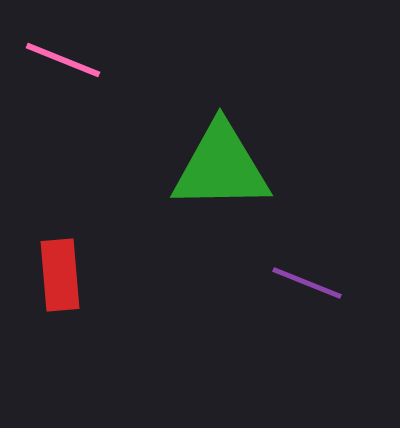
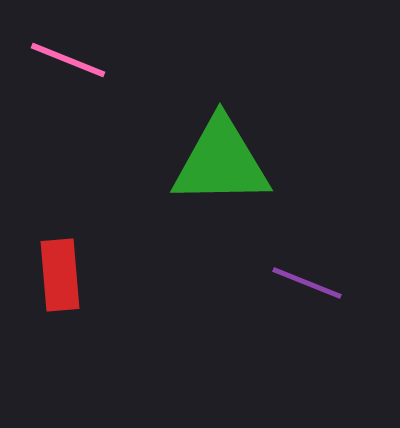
pink line: moved 5 px right
green triangle: moved 5 px up
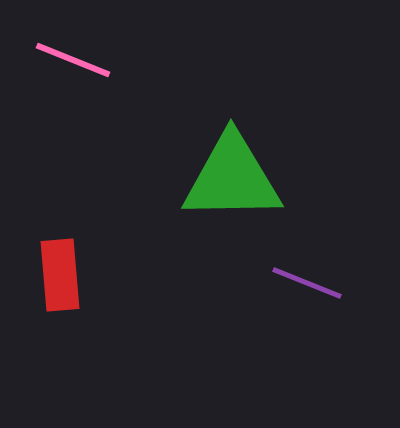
pink line: moved 5 px right
green triangle: moved 11 px right, 16 px down
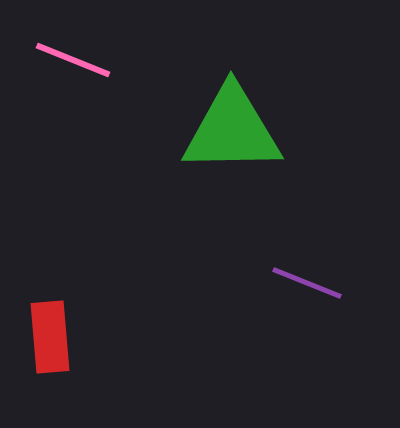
green triangle: moved 48 px up
red rectangle: moved 10 px left, 62 px down
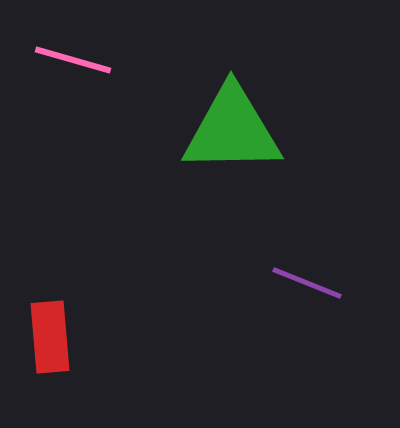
pink line: rotated 6 degrees counterclockwise
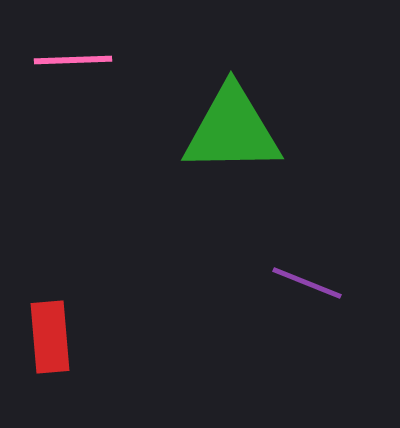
pink line: rotated 18 degrees counterclockwise
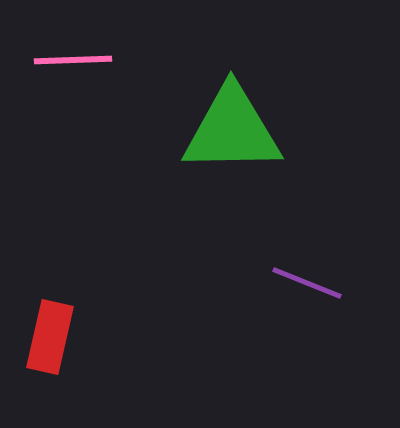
red rectangle: rotated 18 degrees clockwise
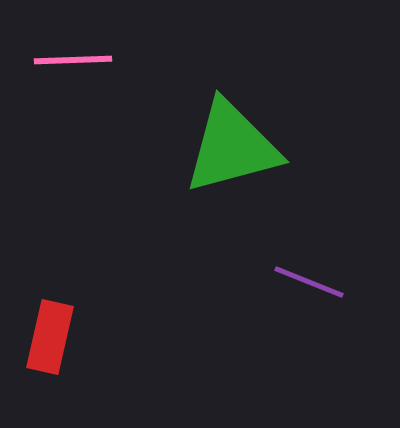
green triangle: moved 17 px down; rotated 14 degrees counterclockwise
purple line: moved 2 px right, 1 px up
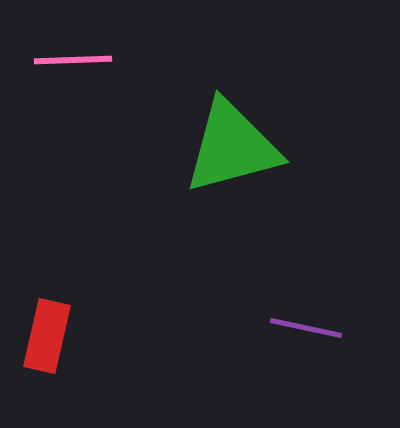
purple line: moved 3 px left, 46 px down; rotated 10 degrees counterclockwise
red rectangle: moved 3 px left, 1 px up
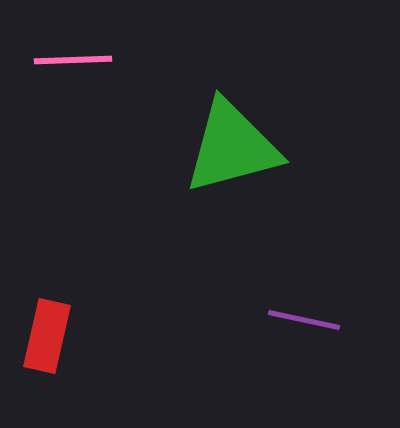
purple line: moved 2 px left, 8 px up
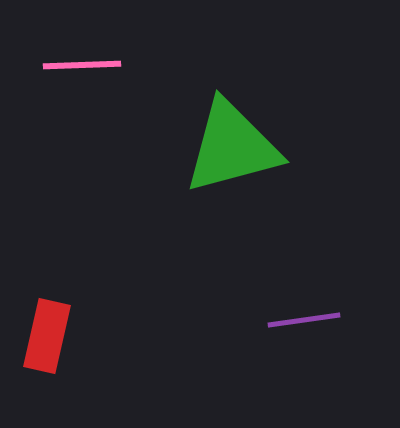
pink line: moved 9 px right, 5 px down
purple line: rotated 20 degrees counterclockwise
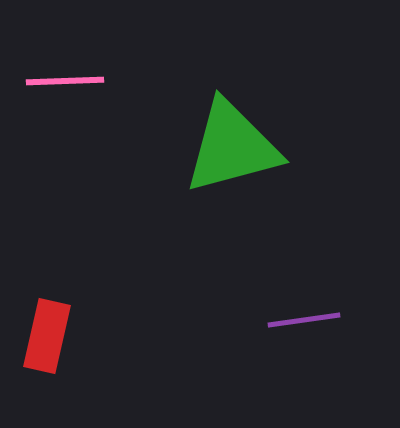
pink line: moved 17 px left, 16 px down
